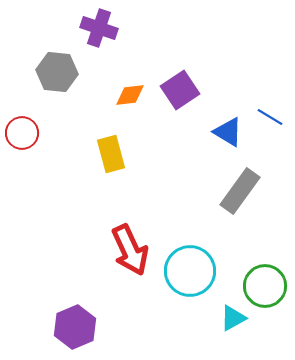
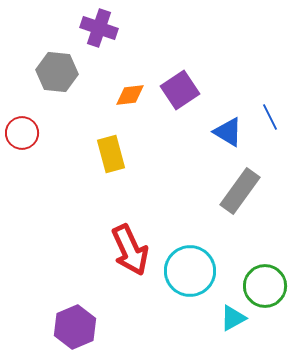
blue line: rotated 32 degrees clockwise
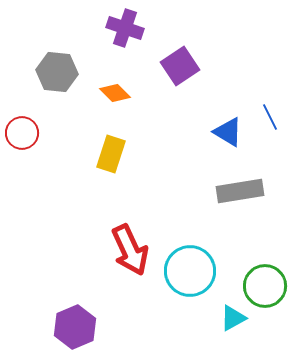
purple cross: moved 26 px right
purple square: moved 24 px up
orange diamond: moved 15 px left, 2 px up; rotated 52 degrees clockwise
yellow rectangle: rotated 33 degrees clockwise
gray rectangle: rotated 45 degrees clockwise
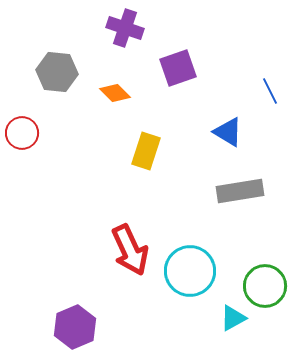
purple square: moved 2 px left, 2 px down; rotated 15 degrees clockwise
blue line: moved 26 px up
yellow rectangle: moved 35 px right, 3 px up
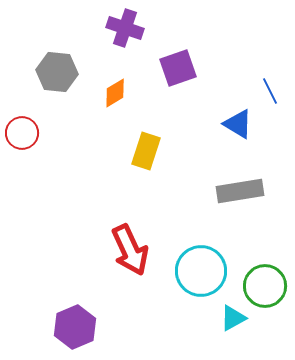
orange diamond: rotated 76 degrees counterclockwise
blue triangle: moved 10 px right, 8 px up
cyan circle: moved 11 px right
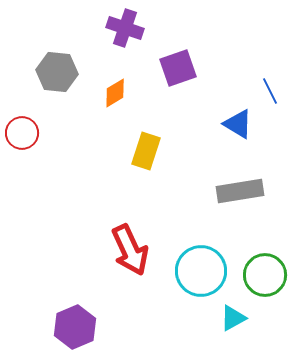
green circle: moved 11 px up
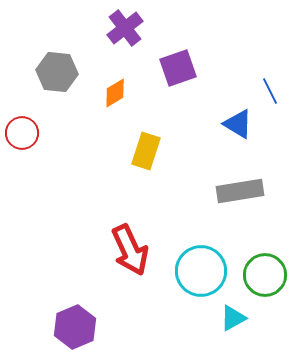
purple cross: rotated 33 degrees clockwise
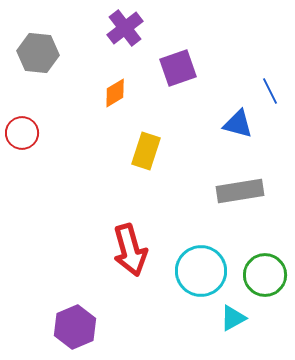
gray hexagon: moved 19 px left, 19 px up
blue triangle: rotated 16 degrees counterclockwise
red arrow: rotated 9 degrees clockwise
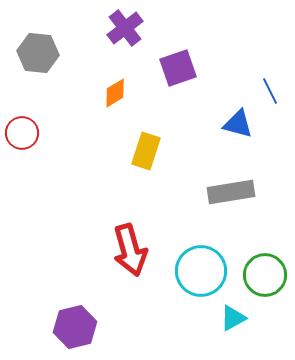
gray rectangle: moved 9 px left, 1 px down
purple hexagon: rotated 9 degrees clockwise
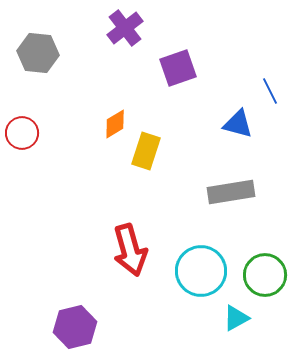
orange diamond: moved 31 px down
cyan triangle: moved 3 px right
